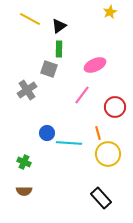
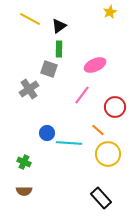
gray cross: moved 2 px right, 1 px up
orange line: moved 3 px up; rotated 32 degrees counterclockwise
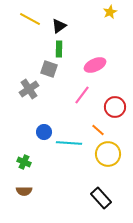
blue circle: moved 3 px left, 1 px up
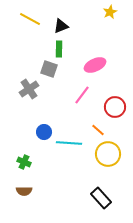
black triangle: moved 2 px right; rotated 14 degrees clockwise
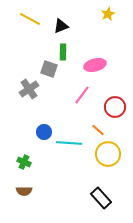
yellow star: moved 2 px left, 2 px down
green rectangle: moved 4 px right, 3 px down
pink ellipse: rotated 10 degrees clockwise
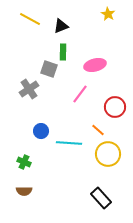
yellow star: rotated 16 degrees counterclockwise
pink line: moved 2 px left, 1 px up
blue circle: moved 3 px left, 1 px up
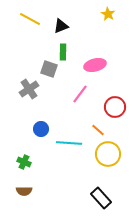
blue circle: moved 2 px up
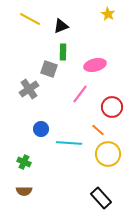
red circle: moved 3 px left
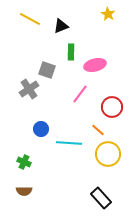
green rectangle: moved 8 px right
gray square: moved 2 px left, 1 px down
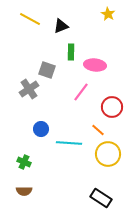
pink ellipse: rotated 20 degrees clockwise
pink line: moved 1 px right, 2 px up
black rectangle: rotated 15 degrees counterclockwise
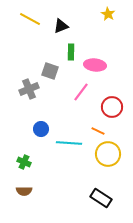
gray square: moved 3 px right, 1 px down
gray cross: rotated 12 degrees clockwise
orange line: moved 1 px down; rotated 16 degrees counterclockwise
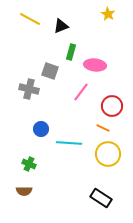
green rectangle: rotated 14 degrees clockwise
gray cross: rotated 36 degrees clockwise
red circle: moved 1 px up
orange line: moved 5 px right, 3 px up
green cross: moved 5 px right, 2 px down
